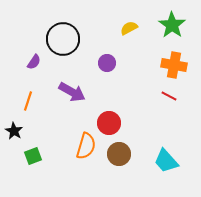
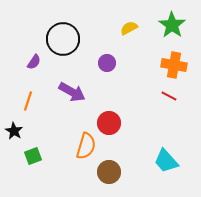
brown circle: moved 10 px left, 18 px down
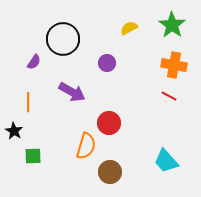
orange line: moved 1 px down; rotated 18 degrees counterclockwise
green square: rotated 18 degrees clockwise
brown circle: moved 1 px right
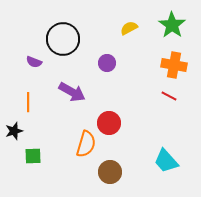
purple semicircle: rotated 77 degrees clockwise
black star: rotated 24 degrees clockwise
orange semicircle: moved 2 px up
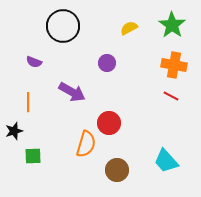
black circle: moved 13 px up
red line: moved 2 px right
brown circle: moved 7 px right, 2 px up
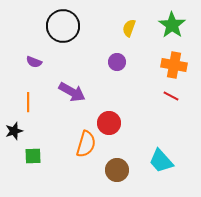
yellow semicircle: rotated 42 degrees counterclockwise
purple circle: moved 10 px right, 1 px up
cyan trapezoid: moved 5 px left
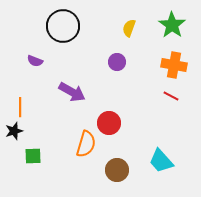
purple semicircle: moved 1 px right, 1 px up
orange line: moved 8 px left, 5 px down
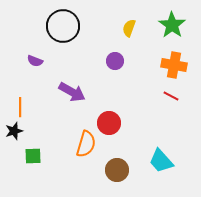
purple circle: moved 2 px left, 1 px up
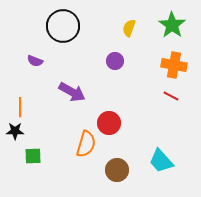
black star: moved 1 px right; rotated 18 degrees clockwise
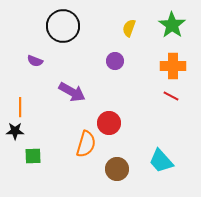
orange cross: moved 1 px left, 1 px down; rotated 10 degrees counterclockwise
brown circle: moved 1 px up
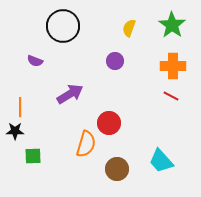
purple arrow: moved 2 px left, 2 px down; rotated 60 degrees counterclockwise
